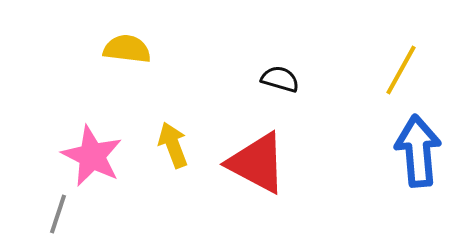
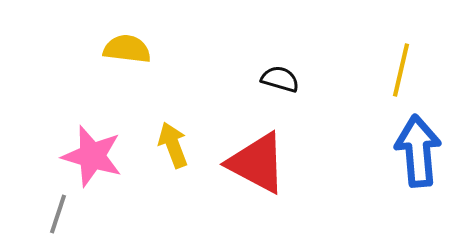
yellow line: rotated 16 degrees counterclockwise
pink star: rotated 10 degrees counterclockwise
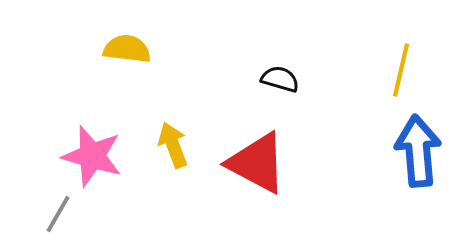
gray line: rotated 12 degrees clockwise
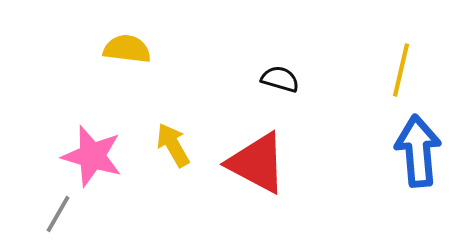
yellow arrow: rotated 9 degrees counterclockwise
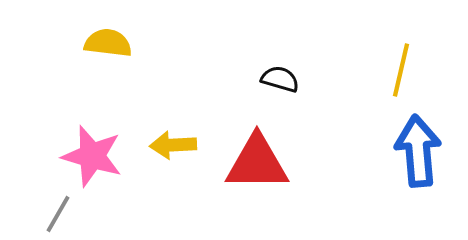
yellow semicircle: moved 19 px left, 6 px up
yellow arrow: rotated 63 degrees counterclockwise
red triangle: rotated 28 degrees counterclockwise
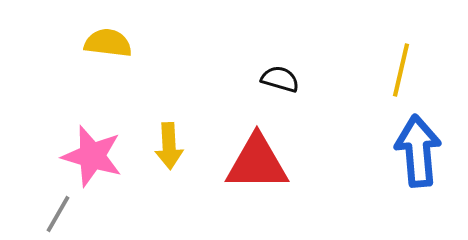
yellow arrow: moved 4 px left, 1 px down; rotated 90 degrees counterclockwise
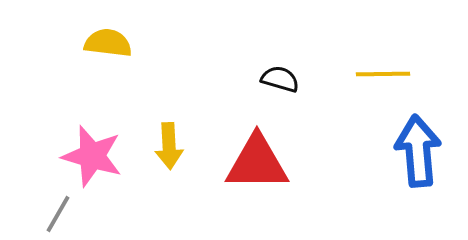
yellow line: moved 18 px left, 4 px down; rotated 76 degrees clockwise
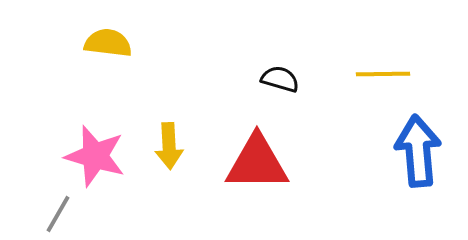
pink star: moved 3 px right
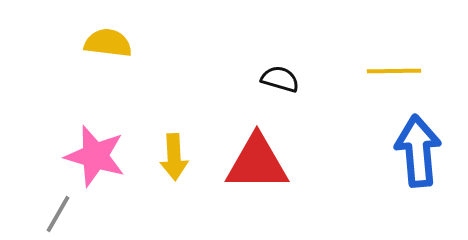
yellow line: moved 11 px right, 3 px up
yellow arrow: moved 5 px right, 11 px down
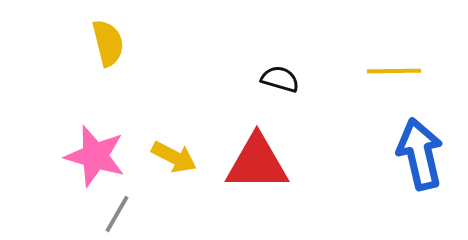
yellow semicircle: rotated 69 degrees clockwise
blue arrow: moved 2 px right, 3 px down; rotated 8 degrees counterclockwise
yellow arrow: rotated 60 degrees counterclockwise
gray line: moved 59 px right
